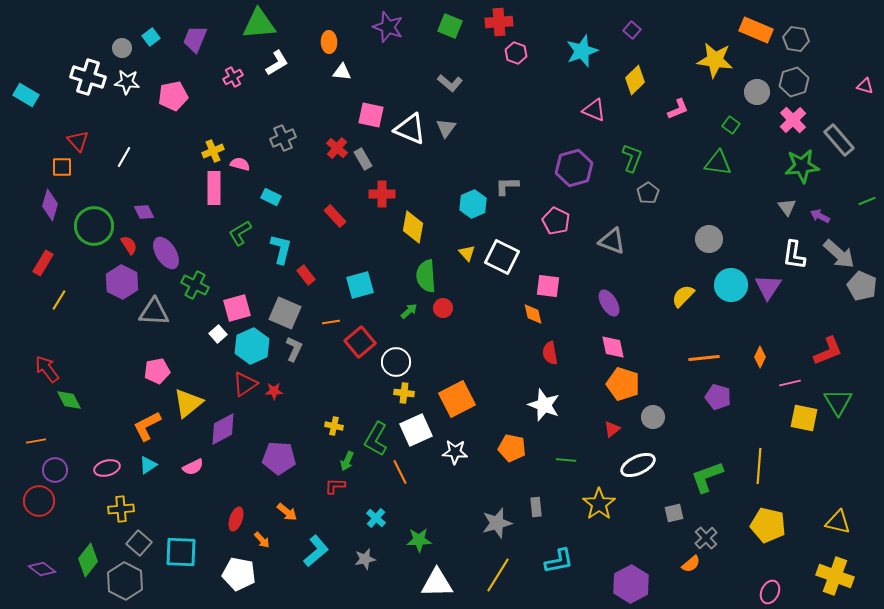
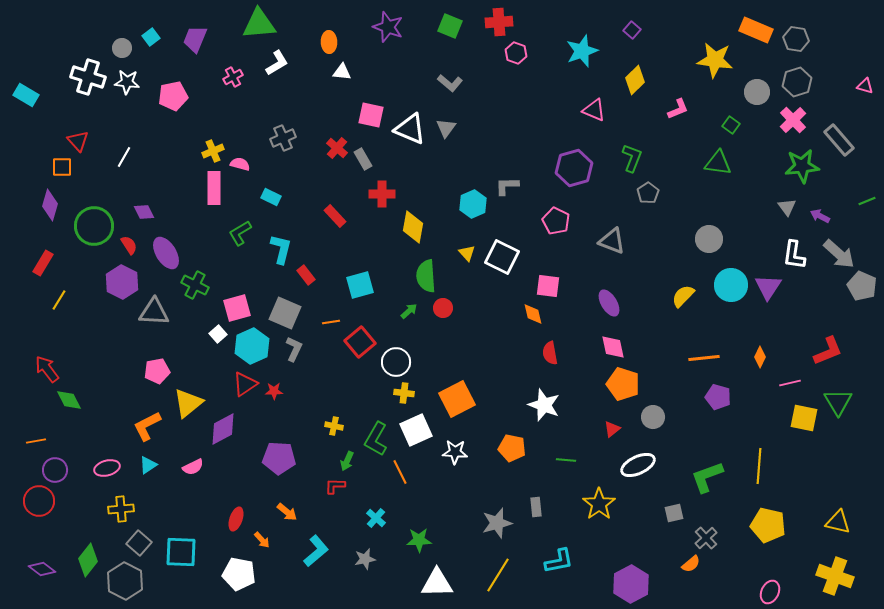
gray hexagon at (794, 82): moved 3 px right
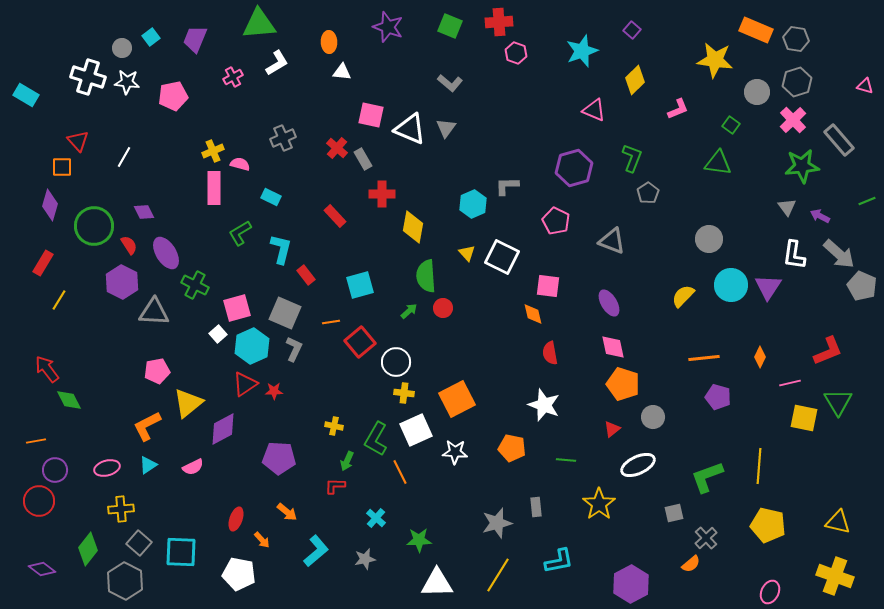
green diamond at (88, 560): moved 11 px up
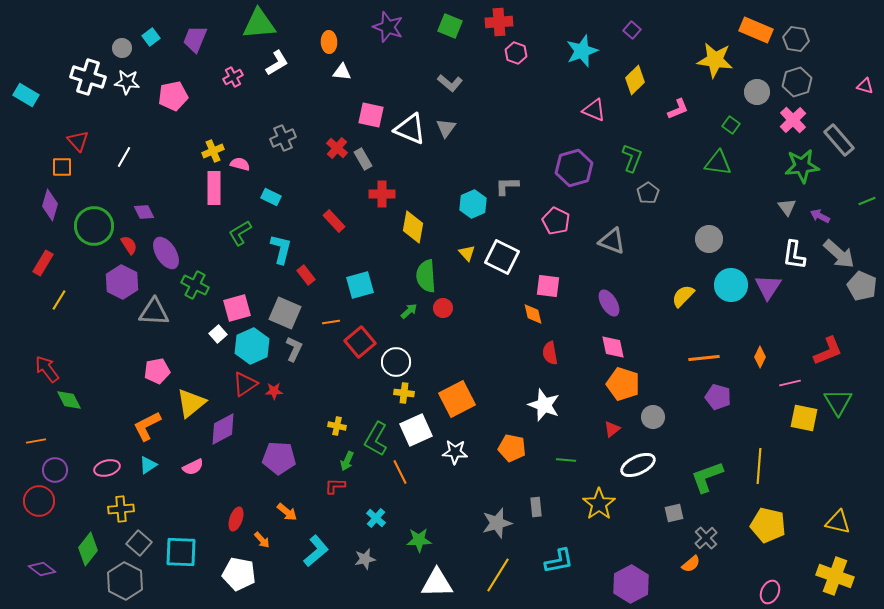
red rectangle at (335, 216): moved 1 px left, 5 px down
yellow triangle at (188, 403): moved 3 px right
yellow cross at (334, 426): moved 3 px right
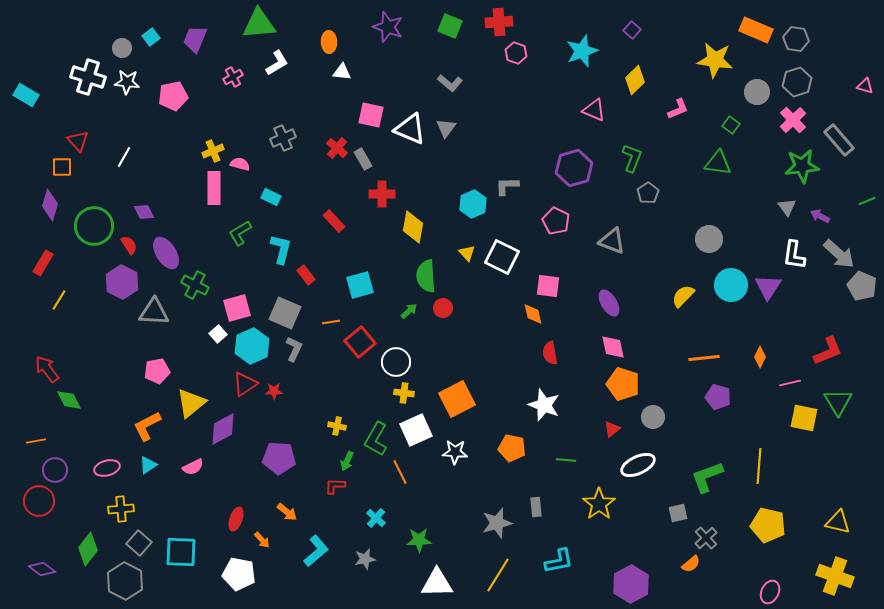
gray square at (674, 513): moved 4 px right
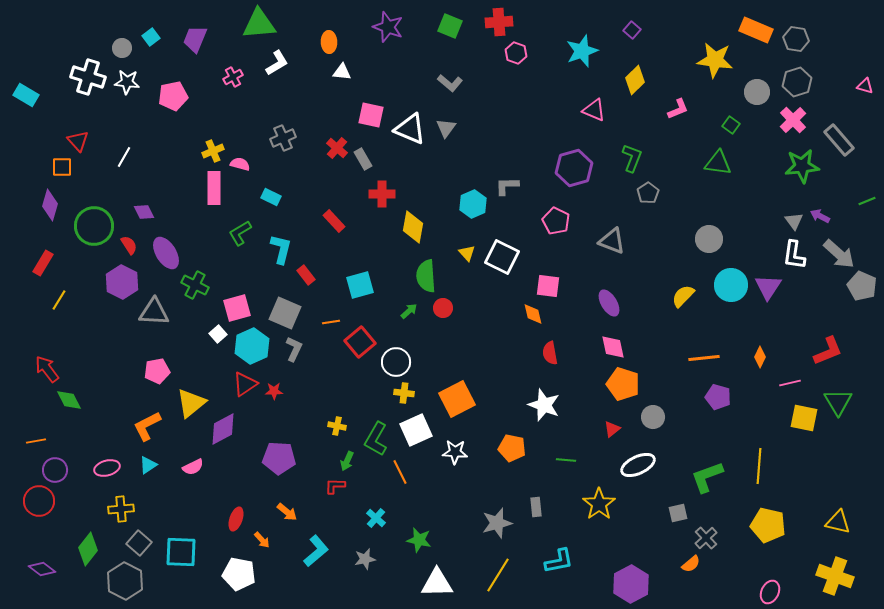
gray triangle at (787, 207): moved 7 px right, 14 px down
green star at (419, 540): rotated 15 degrees clockwise
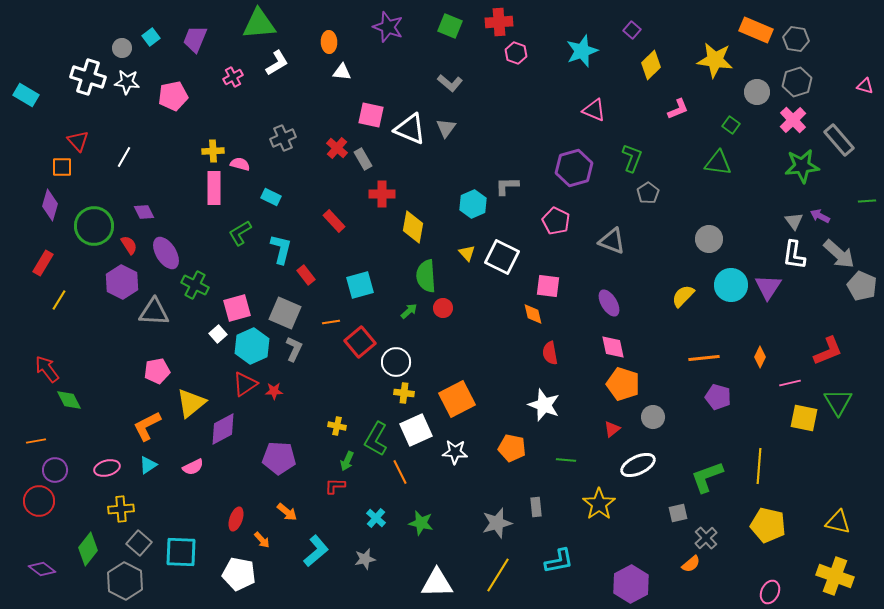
yellow diamond at (635, 80): moved 16 px right, 15 px up
yellow cross at (213, 151): rotated 20 degrees clockwise
green line at (867, 201): rotated 18 degrees clockwise
green star at (419, 540): moved 2 px right, 17 px up
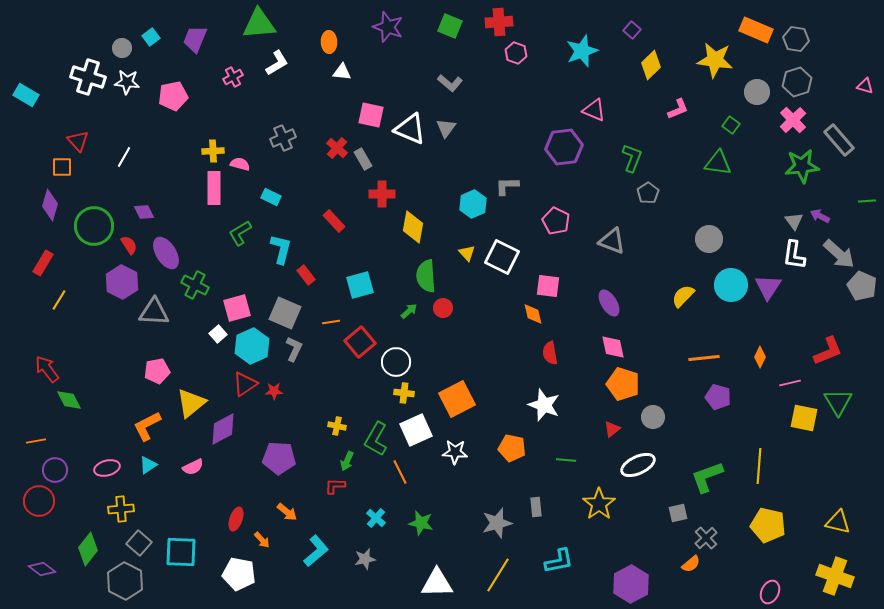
purple hexagon at (574, 168): moved 10 px left, 21 px up; rotated 9 degrees clockwise
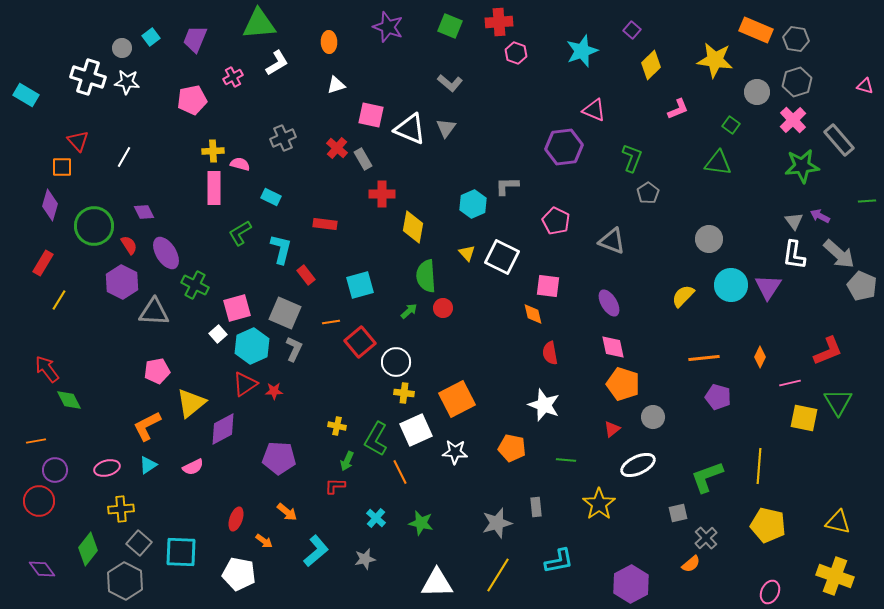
white triangle at (342, 72): moved 6 px left, 13 px down; rotated 24 degrees counterclockwise
pink pentagon at (173, 96): moved 19 px right, 4 px down
red rectangle at (334, 221): moved 9 px left, 3 px down; rotated 40 degrees counterclockwise
orange arrow at (262, 540): moved 2 px right, 1 px down; rotated 12 degrees counterclockwise
purple diamond at (42, 569): rotated 16 degrees clockwise
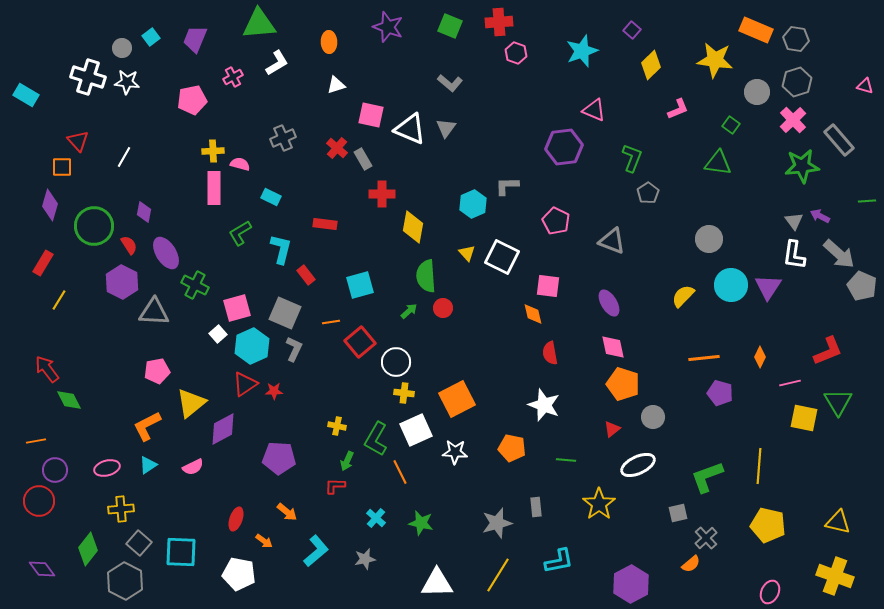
purple diamond at (144, 212): rotated 40 degrees clockwise
purple pentagon at (718, 397): moved 2 px right, 4 px up
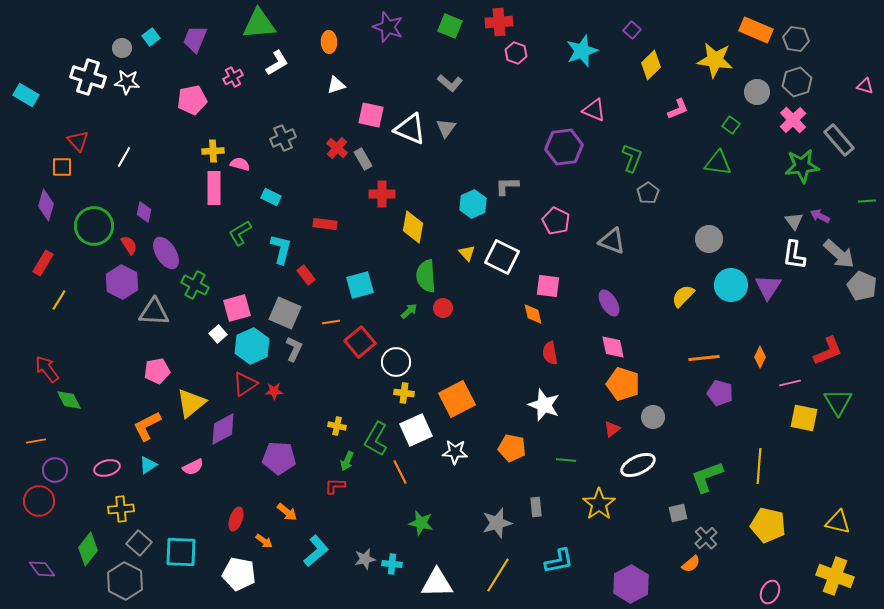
purple diamond at (50, 205): moved 4 px left
cyan cross at (376, 518): moved 16 px right, 46 px down; rotated 36 degrees counterclockwise
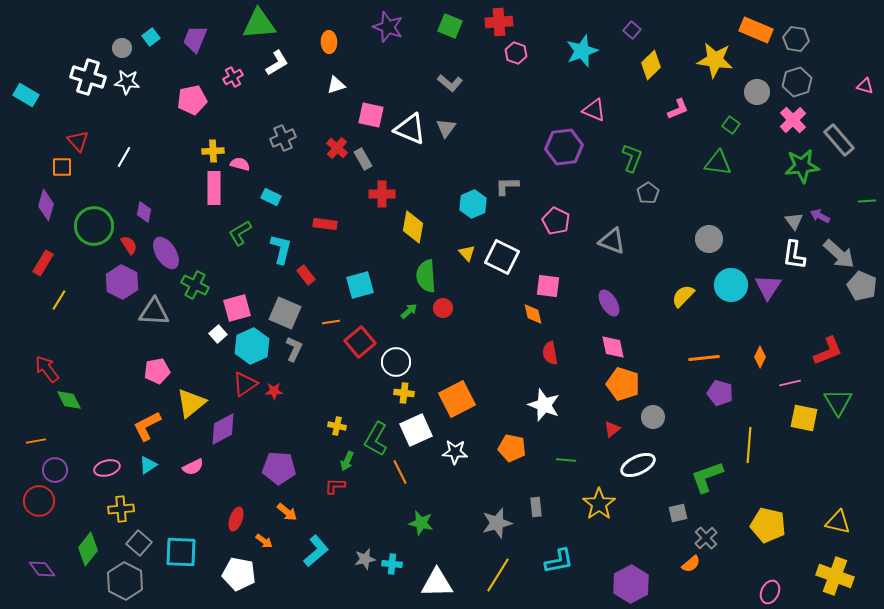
purple pentagon at (279, 458): moved 10 px down
yellow line at (759, 466): moved 10 px left, 21 px up
